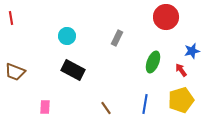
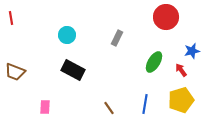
cyan circle: moved 1 px up
green ellipse: moved 1 px right; rotated 10 degrees clockwise
brown line: moved 3 px right
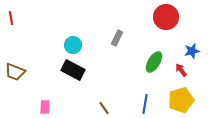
cyan circle: moved 6 px right, 10 px down
brown line: moved 5 px left
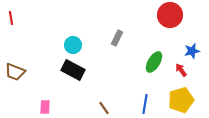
red circle: moved 4 px right, 2 px up
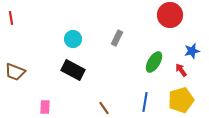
cyan circle: moved 6 px up
blue line: moved 2 px up
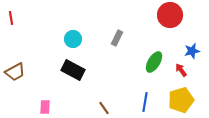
brown trapezoid: rotated 50 degrees counterclockwise
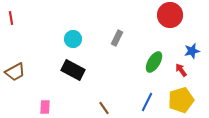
blue line: moved 2 px right; rotated 18 degrees clockwise
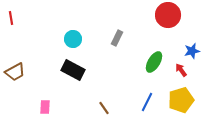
red circle: moved 2 px left
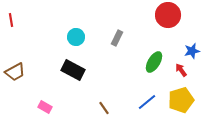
red line: moved 2 px down
cyan circle: moved 3 px right, 2 px up
blue line: rotated 24 degrees clockwise
pink rectangle: rotated 64 degrees counterclockwise
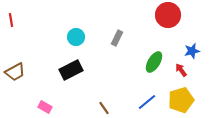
black rectangle: moved 2 px left; rotated 55 degrees counterclockwise
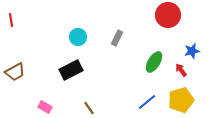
cyan circle: moved 2 px right
brown line: moved 15 px left
